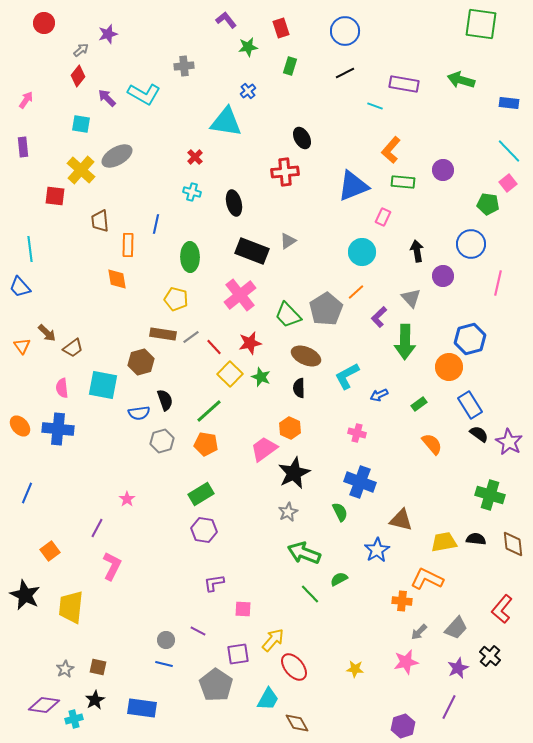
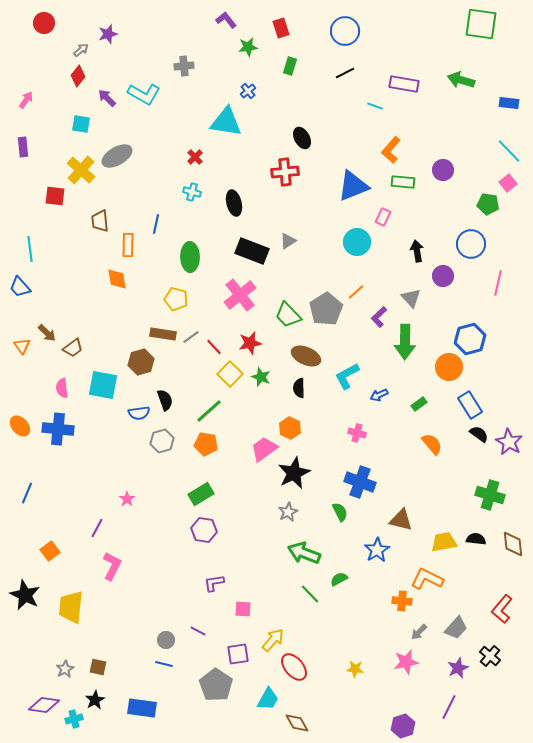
cyan circle at (362, 252): moved 5 px left, 10 px up
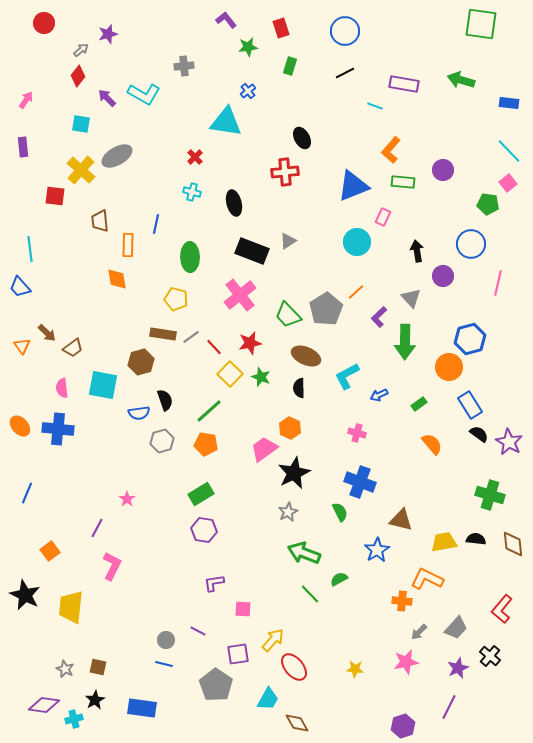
gray star at (65, 669): rotated 18 degrees counterclockwise
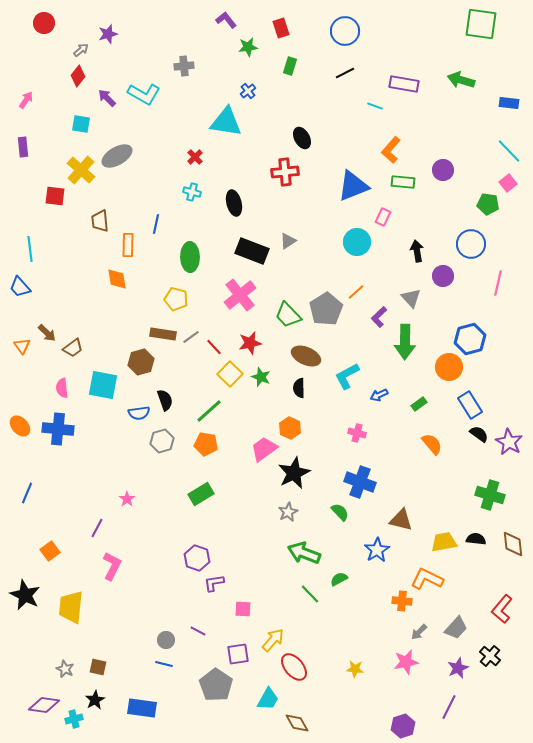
green semicircle at (340, 512): rotated 18 degrees counterclockwise
purple hexagon at (204, 530): moved 7 px left, 28 px down; rotated 10 degrees clockwise
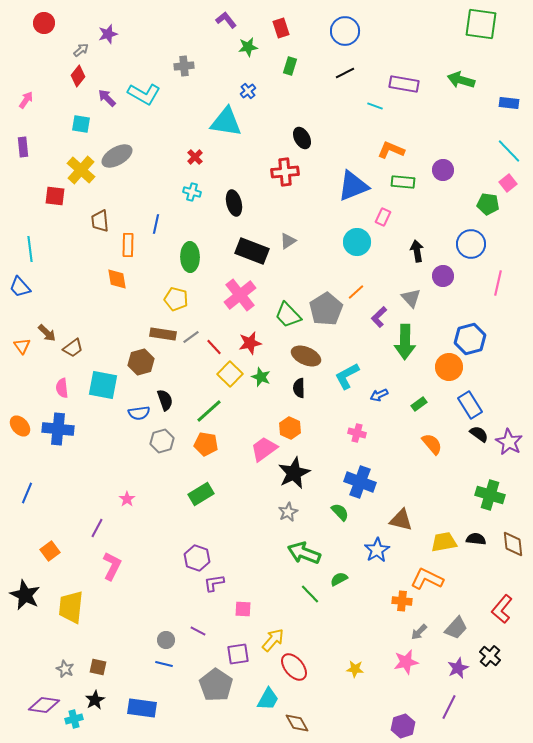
orange L-shape at (391, 150): rotated 72 degrees clockwise
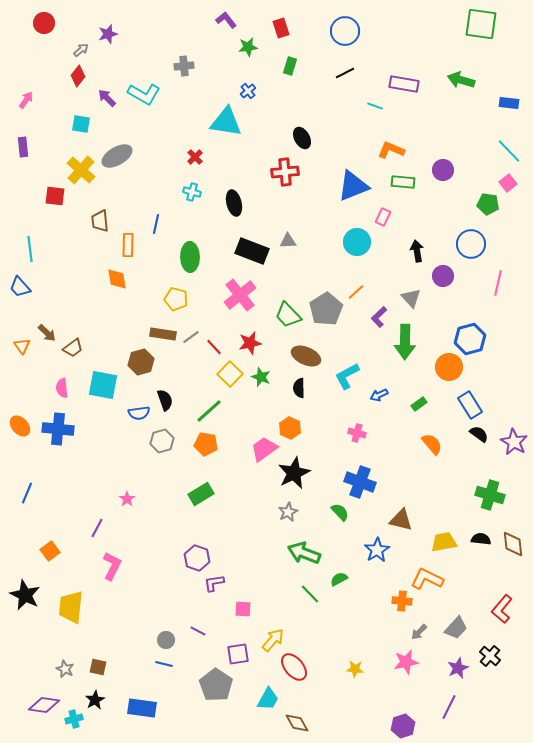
gray triangle at (288, 241): rotated 30 degrees clockwise
purple star at (509, 442): moved 5 px right
black semicircle at (476, 539): moved 5 px right
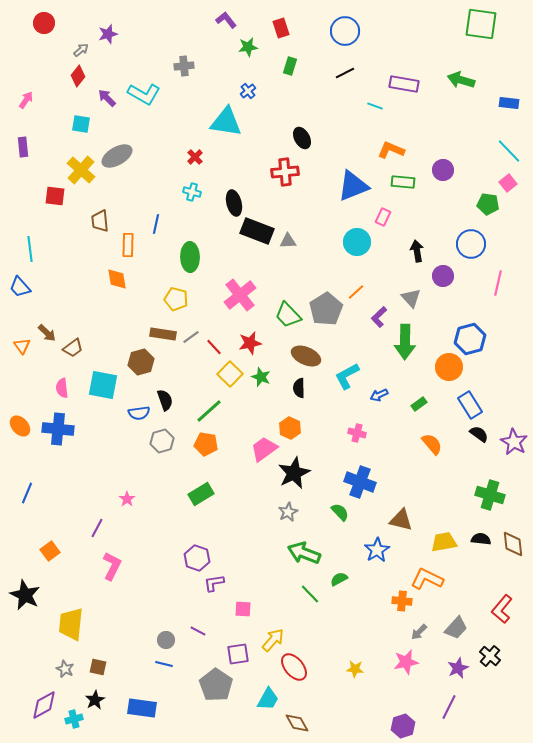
black rectangle at (252, 251): moved 5 px right, 20 px up
yellow trapezoid at (71, 607): moved 17 px down
purple diamond at (44, 705): rotated 36 degrees counterclockwise
